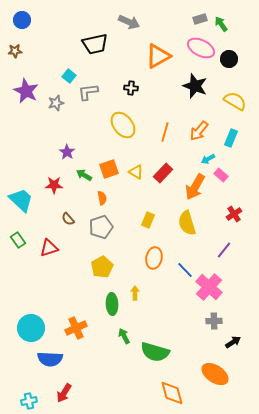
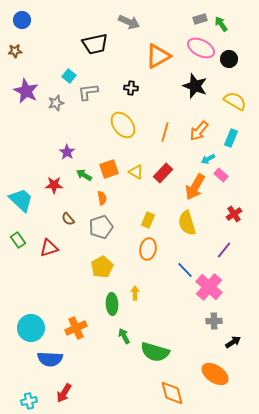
orange ellipse at (154, 258): moved 6 px left, 9 px up
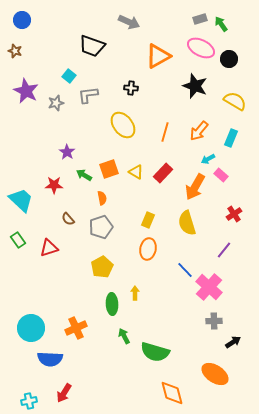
black trapezoid at (95, 44): moved 3 px left, 2 px down; rotated 32 degrees clockwise
brown star at (15, 51): rotated 24 degrees clockwise
gray L-shape at (88, 92): moved 3 px down
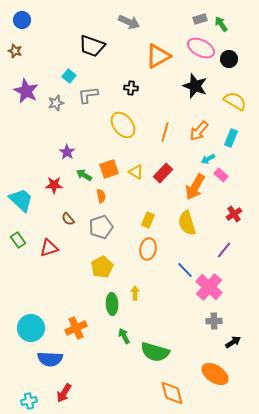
orange semicircle at (102, 198): moved 1 px left, 2 px up
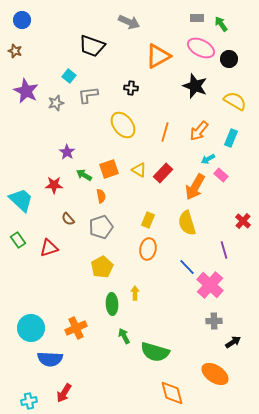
gray rectangle at (200, 19): moved 3 px left, 1 px up; rotated 16 degrees clockwise
yellow triangle at (136, 172): moved 3 px right, 2 px up
red cross at (234, 214): moved 9 px right, 7 px down; rotated 14 degrees counterclockwise
purple line at (224, 250): rotated 54 degrees counterclockwise
blue line at (185, 270): moved 2 px right, 3 px up
pink cross at (209, 287): moved 1 px right, 2 px up
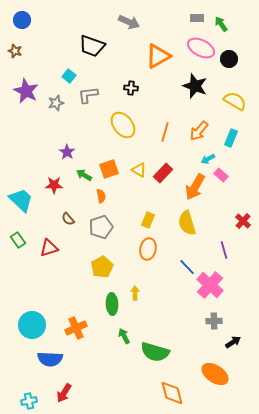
cyan circle at (31, 328): moved 1 px right, 3 px up
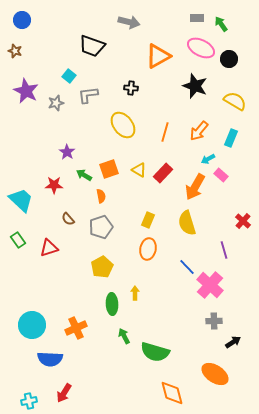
gray arrow at (129, 22): rotated 10 degrees counterclockwise
